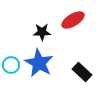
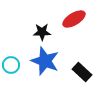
red ellipse: moved 1 px right, 1 px up
blue star: moved 6 px right, 2 px up; rotated 8 degrees counterclockwise
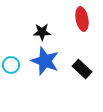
red ellipse: moved 8 px right; rotated 70 degrees counterclockwise
black rectangle: moved 3 px up
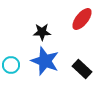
red ellipse: rotated 50 degrees clockwise
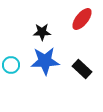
blue star: rotated 24 degrees counterclockwise
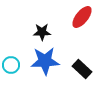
red ellipse: moved 2 px up
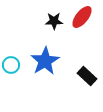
black star: moved 12 px right, 11 px up
blue star: rotated 28 degrees counterclockwise
black rectangle: moved 5 px right, 7 px down
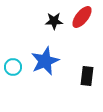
blue star: rotated 8 degrees clockwise
cyan circle: moved 2 px right, 2 px down
black rectangle: rotated 54 degrees clockwise
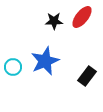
black rectangle: rotated 30 degrees clockwise
